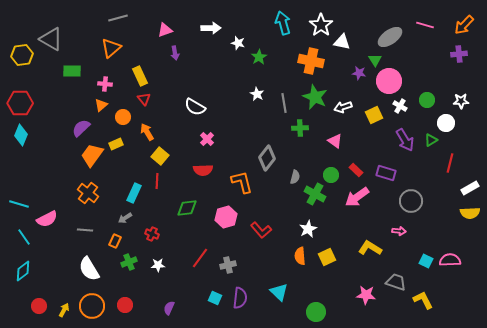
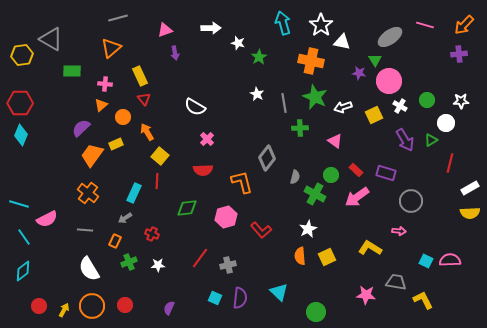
gray trapezoid at (396, 282): rotated 10 degrees counterclockwise
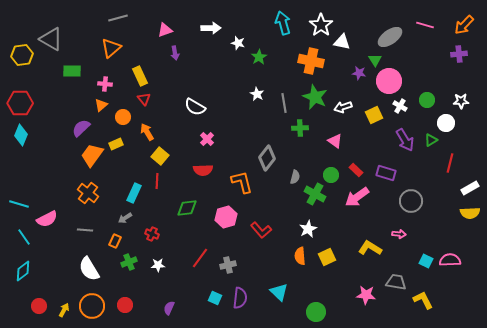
pink arrow at (399, 231): moved 3 px down
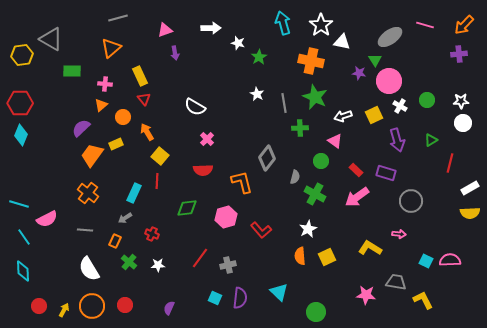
white arrow at (343, 107): moved 9 px down
white circle at (446, 123): moved 17 px right
purple arrow at (405, 140): moved 8 px left; rotated 15 degrees clockwise
green circle at (331, 175): moved 10 px left, 14 px up
green cross at (129, 262): rotated 28 degrees counterclockwise
cyan diamond at (23, 271): rotated 55 degrees counterclockwise
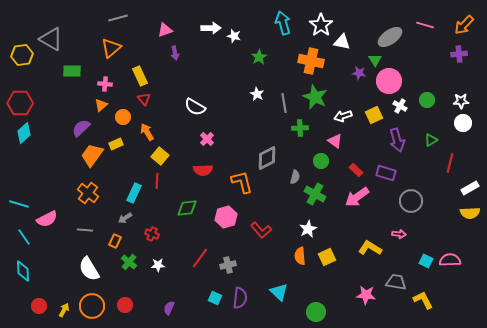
white star at (238, 43): moved 4 px left, 7 px up
cyan diamond at (21, 135): moved 3 px right, 2 px up; rotated 25 degrees clockwise
gray diamond at (267, 158): rotated 25 degrees clockwise
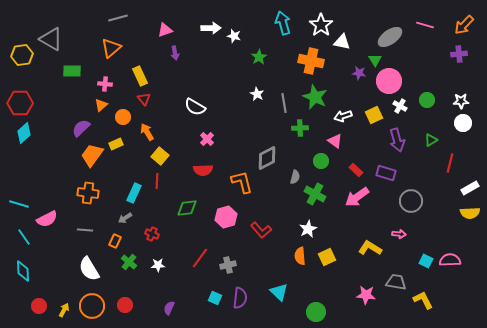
orange cross at (88, 193): rotated 30 degrees counterclockwise
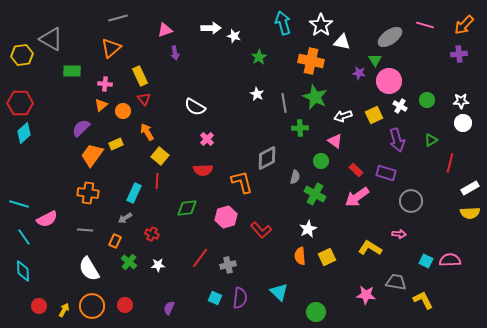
orange circle at (123, 117): moved 6 px up
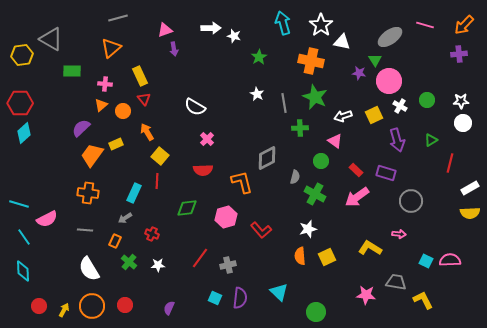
purple arrow at (175, 53): moved 1 px left, 4 px up
white star at (308, 229): rotated 12 degrees clockwise
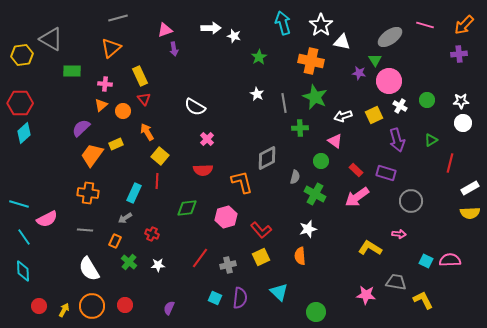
yellow square at (327, 257): moved 66 px left
